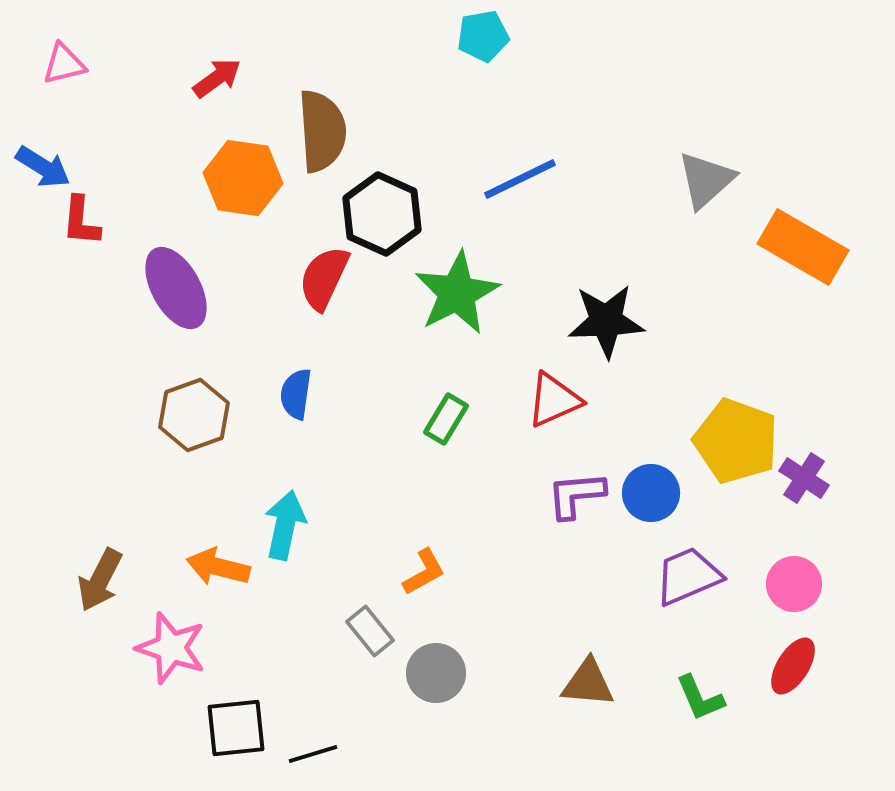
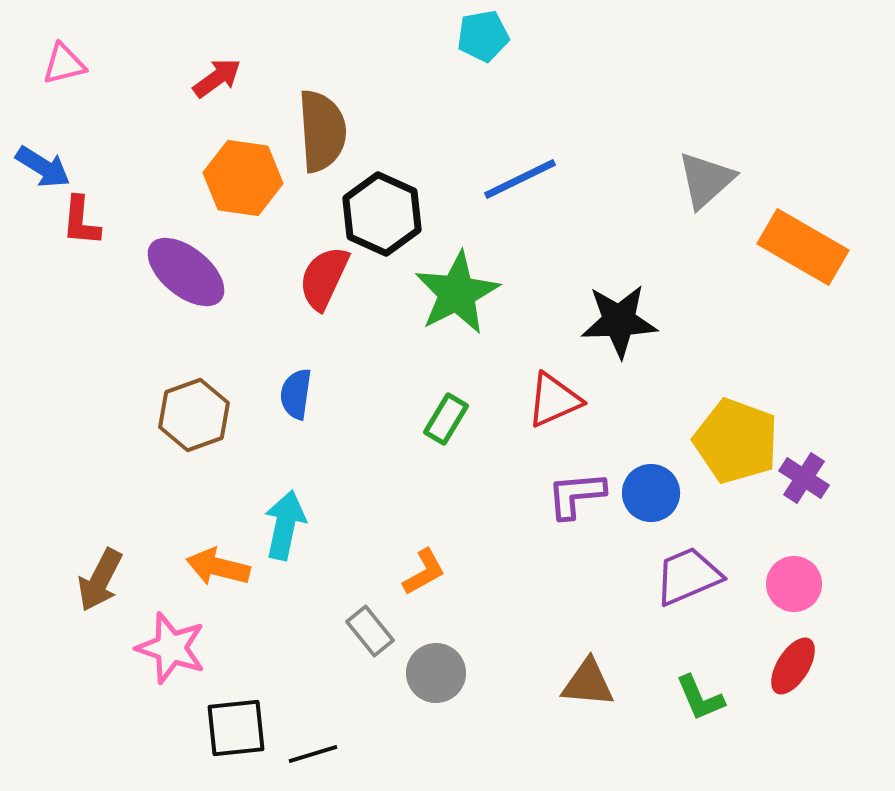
purple ellipse: moved 10 px right, 16 px up; rotated 22 degrees counterclockwise
black star: moved 13 px right
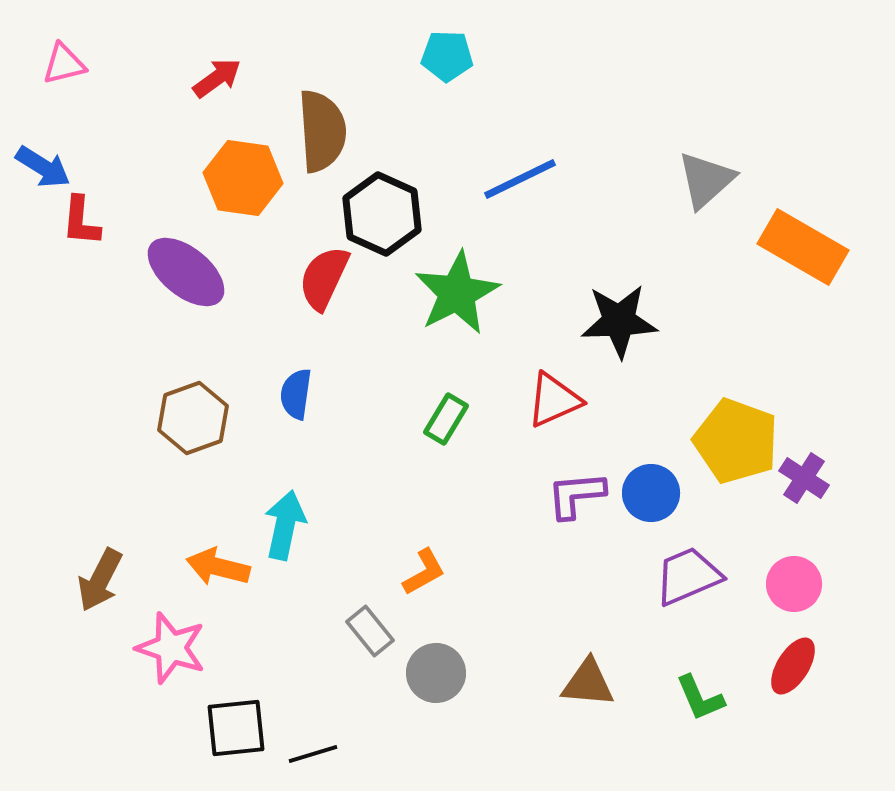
cyan pentagon: moved 36 px left, 20 px down; rotated 12 degrees clockwise
brown hexagon: moved 1 px left, 3 px down
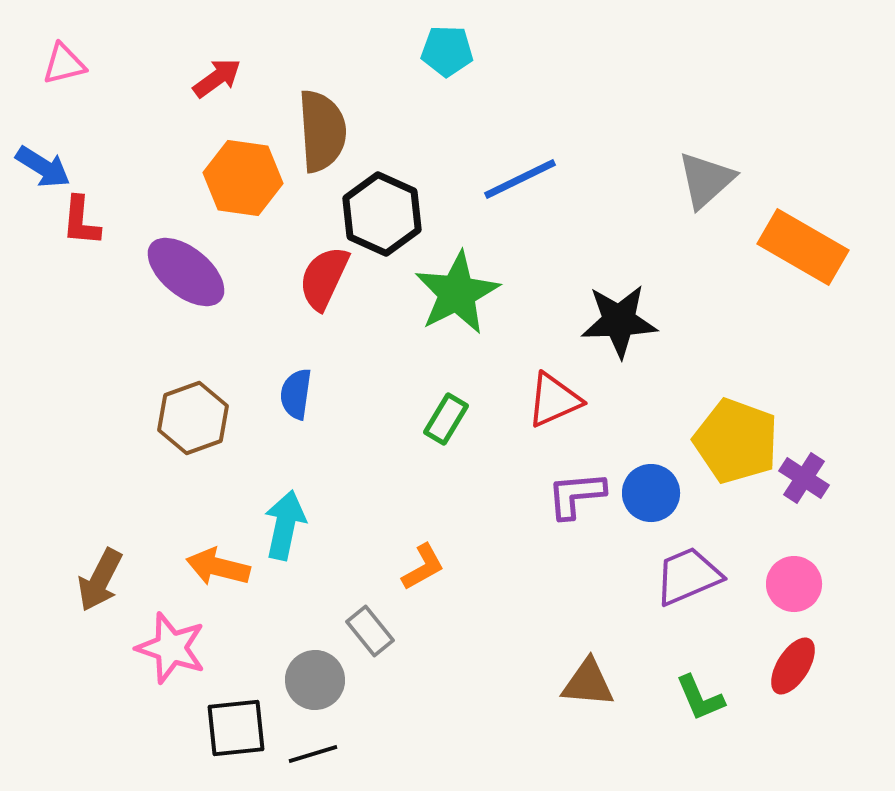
cyan pentagon: moved 5 px up
orange L-shape: moved 1 px left, 5 px up
gray circle: moved 121 px left, 7 px down
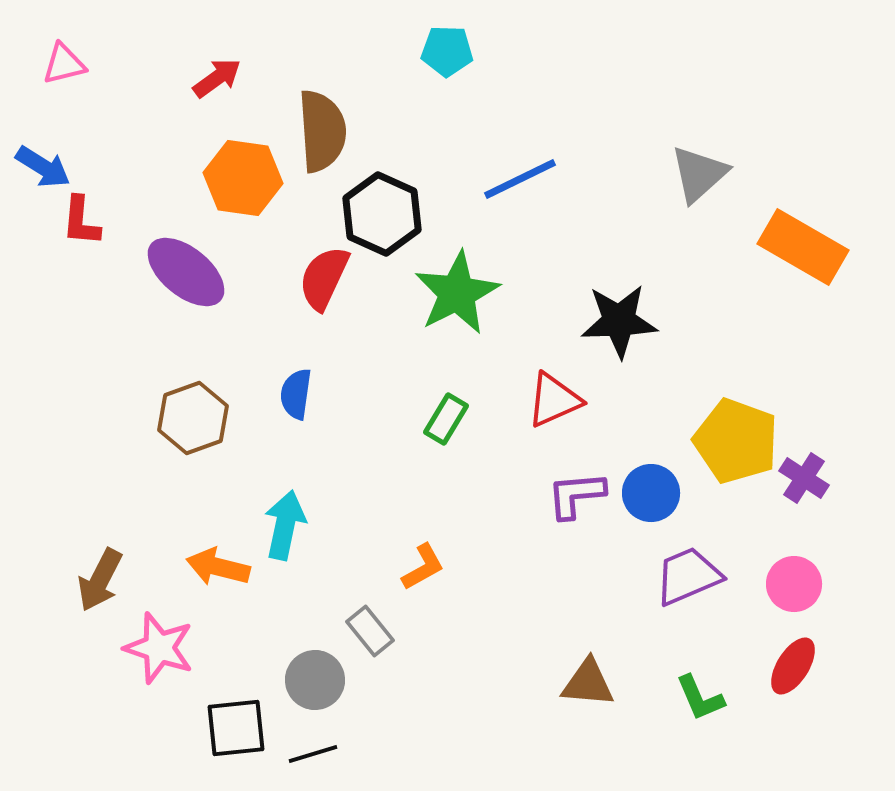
gray triangle: moved 7 px left, 6 px up
pink star: moved 12 px left
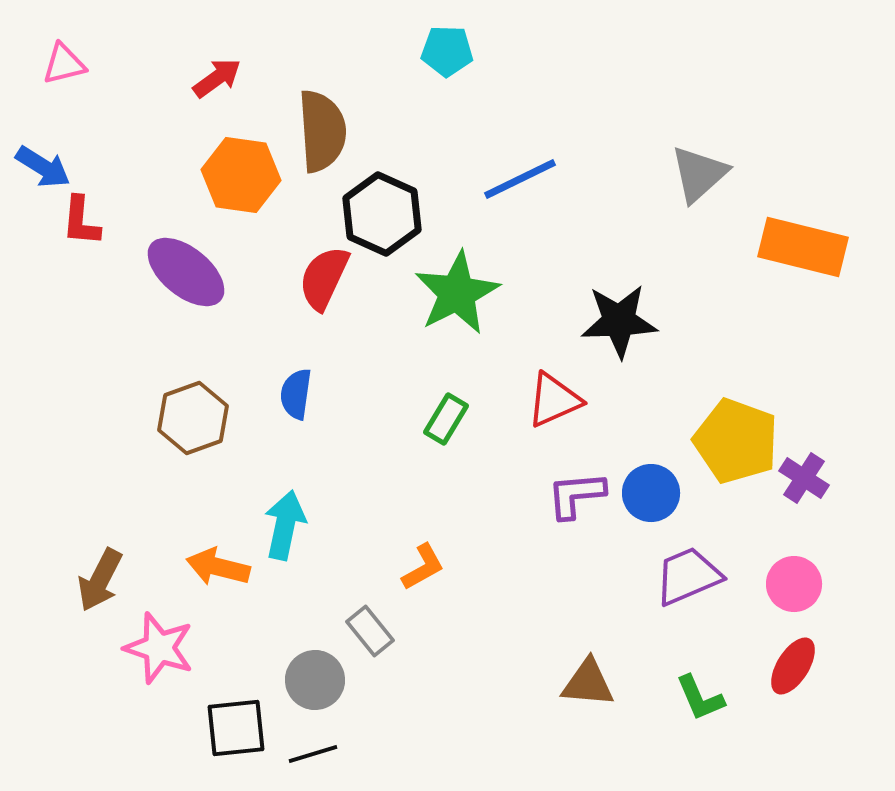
orange hexagon: moved 2 px left, 3 px up
orange rectangle: rotated 16 degrees counterclockwise
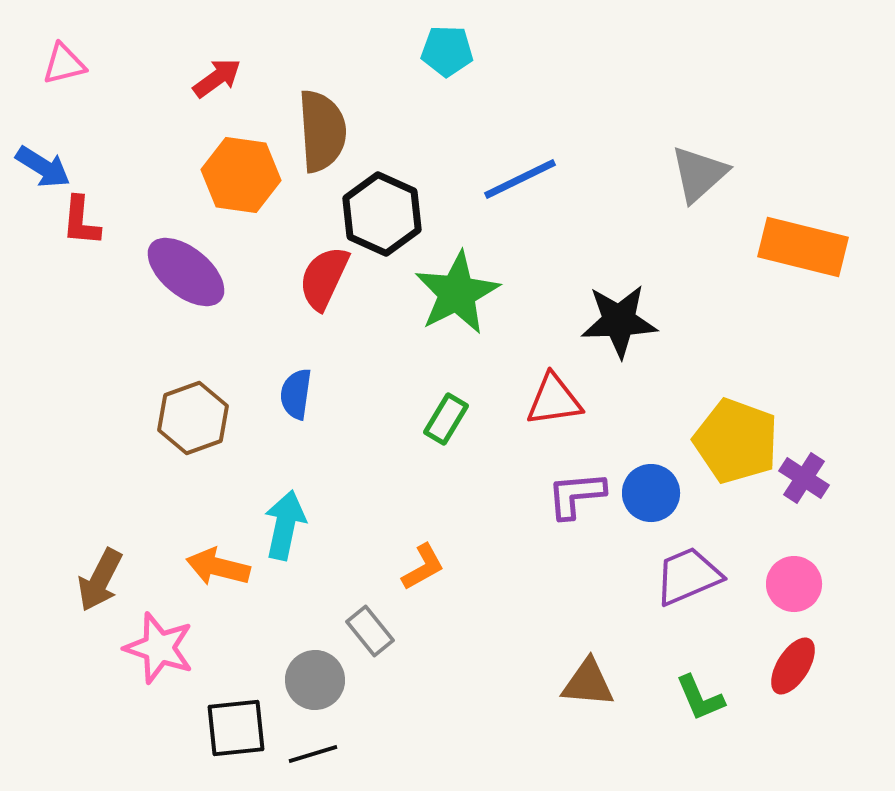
red triangle: rotated 16 degrees clockwise
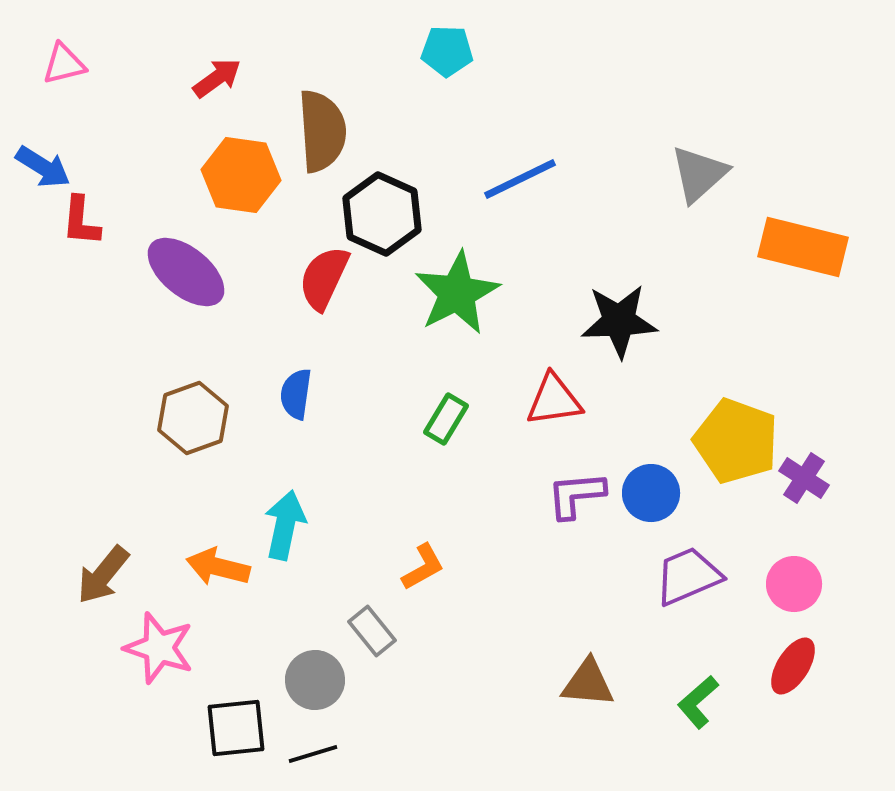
brown arrow: moved 3 px right, 5 px up; rotated 12 degrees clockwise
gray rectangle: moved 2 px right
green L-shape: moved 2 px left, 4 px down; rotated 72 degrees clockwise
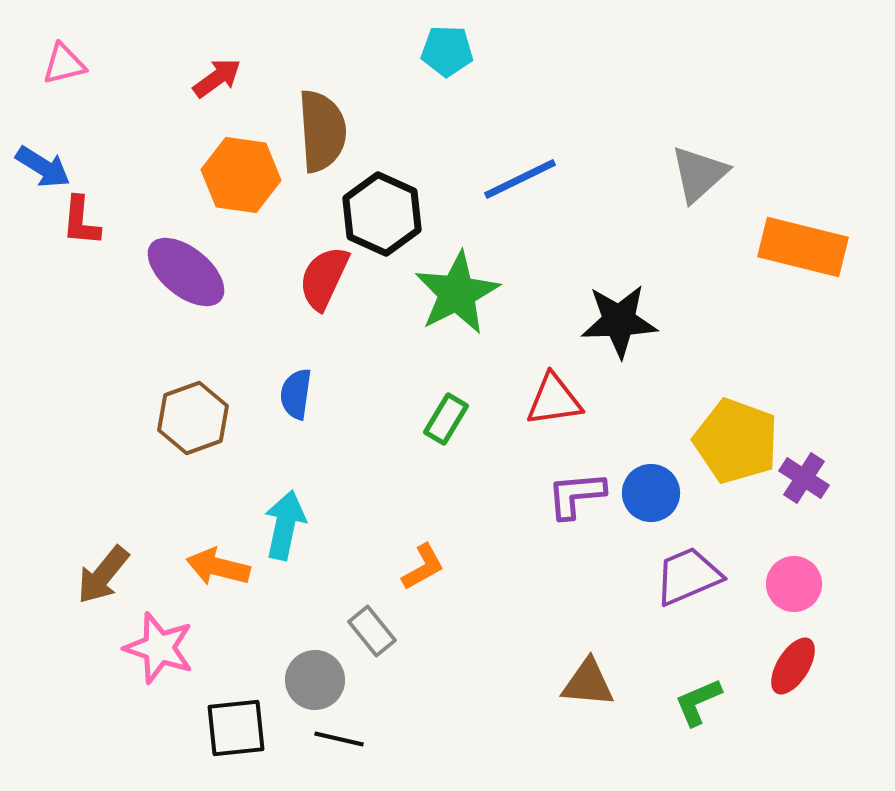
green L-shape: rotated 18 degrees clockwise
black line: moved 26 px right, 15 px up; rotated 30 degrees clockwise
